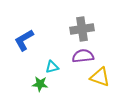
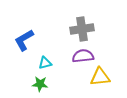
cyan triangle: moved 7 px left, 4 px up
yellow triangle: rotated 25 degrees counterclockwise
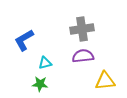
yellow triangle: moved 5 px right, 4 px down
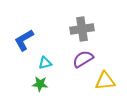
purple semicircle: moved 3 px down; rotated 25 degrees counterclockwise
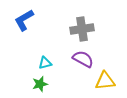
blue L-shape: moved 20 px up
purple semicircle: rotated 60 degrees clockwise
green star: rotated 21 degrees counterclockwise
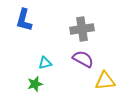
blue L-shape: rotated 45 degrees counterclockwise
green star: moved 5 px left
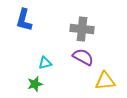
gray cross: rotated 15 degrees clockwise
purple semicircle: moved 2 px up
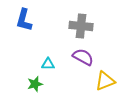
gray cross: moved 1 px left, 3 px up
cyan triangle: moved 3 px right, 1 px down; rotated 16 degrees clockwise
yellow triangle: rotated 15 degrees counterclockwise
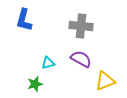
purple semicircle: moved 2 px left, 2 px down
cyan triangle: moved 1 px up; rotated 16 degrees counterclockwise
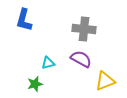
gray cross: moved 3 px right, 3 px down
